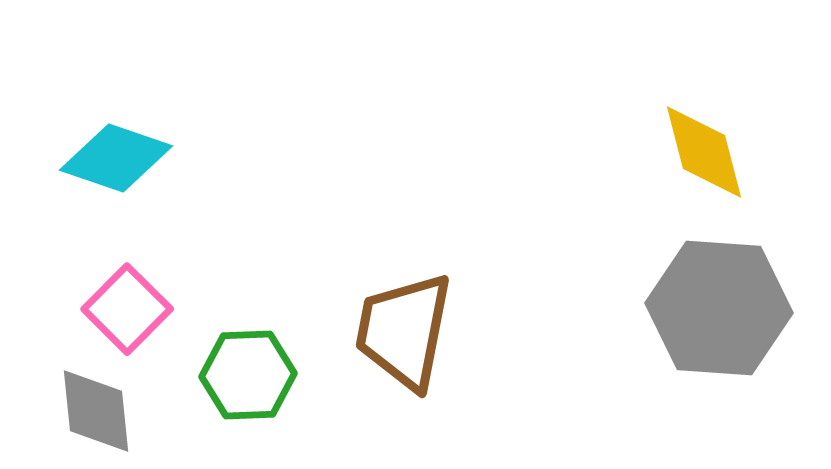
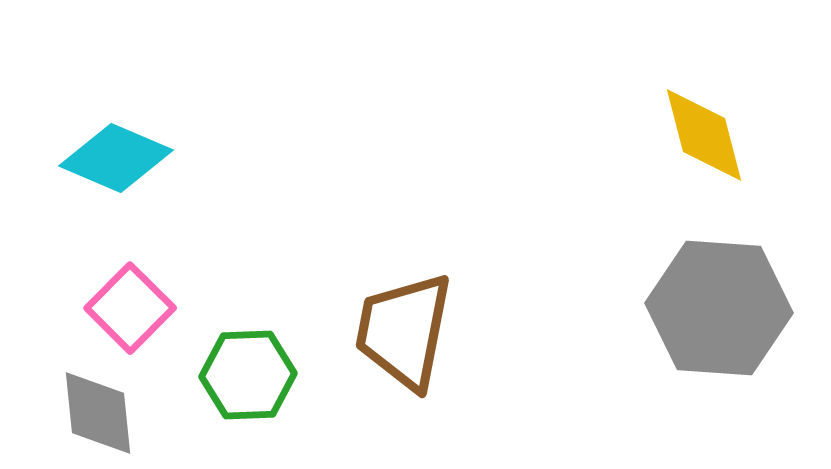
yellow diamond: moved 17 px up
cyan diamond: rotated 4 degrees clockwise
pink square: moved 3 px right, 1 px up
gray diamond: moved 2 px right, 2 px down
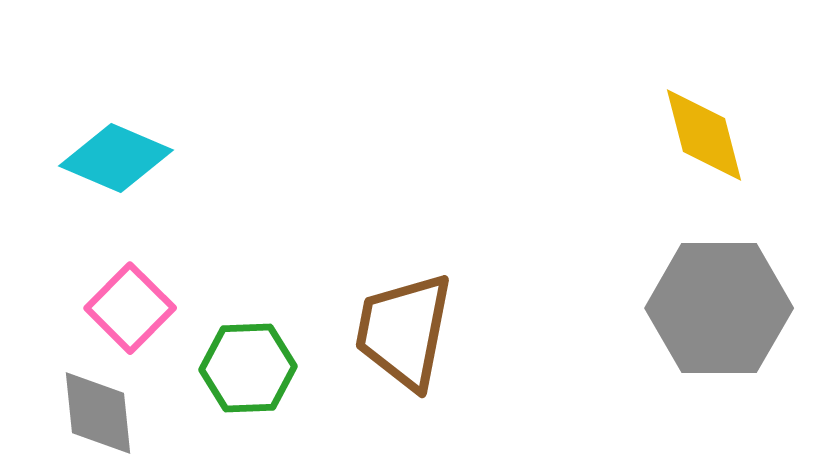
gray hexagon: rotated 4 degrees counterclockwise
green hexagon: moved 7 px up
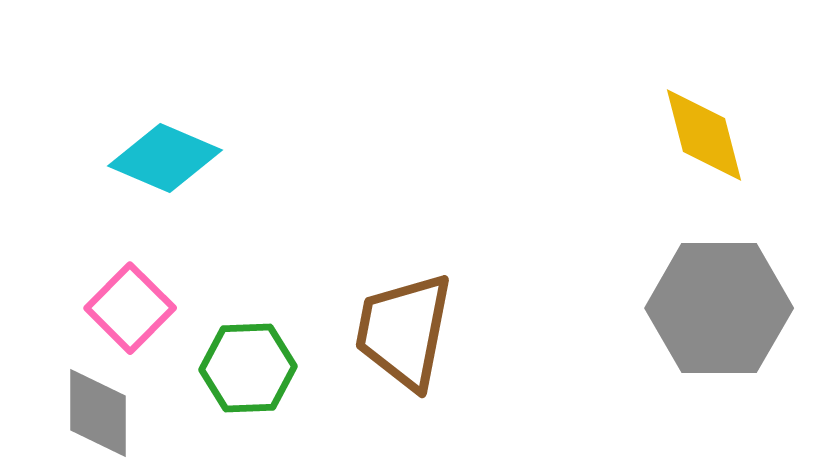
cyan diamond: moved 49 px right
gray diamond: rotated 6 degrees clockwise
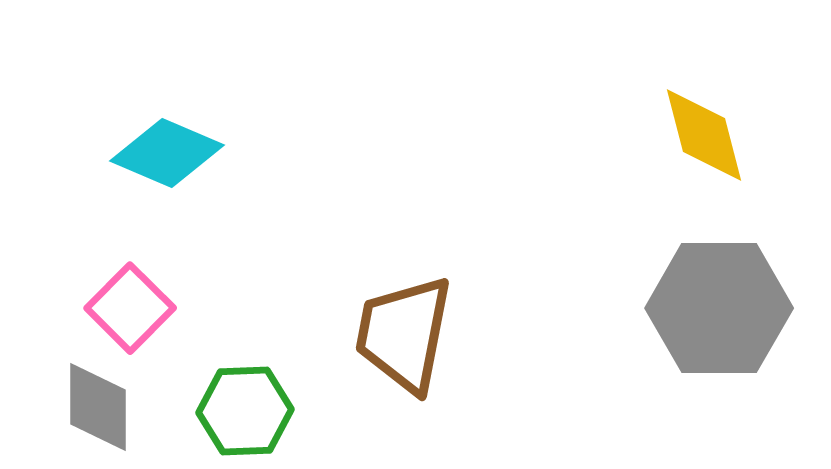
cyan diamond: moved 2 px right, 5 px up
brown trapezoid: moved 3 px down
green hexagon: moved 3 px left, 43 px down
gray diamond: moved 6 px up
